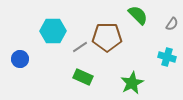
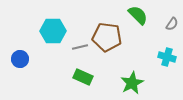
brown pentagon: rotated 8 degrees clockwise
gray line: rotated 21 degrees clockwise
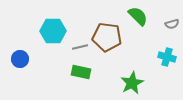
green semicircle: moved 1 px down
gray semicircle: rotated 40 degrees clockwise
green rectangle: moved 2 px left, 5 px up; rotated 12 degrees counterclockwise
